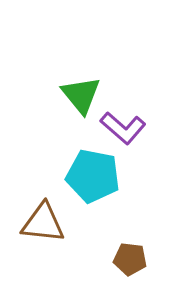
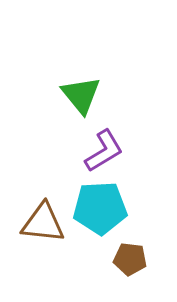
purple L-shape: moved 19 px left, 23 px down; rotated 72 degrees counterclockwise
cyan pentagon: moved 7 px right, 32 px down; rotated 14 degrees counterclockwise
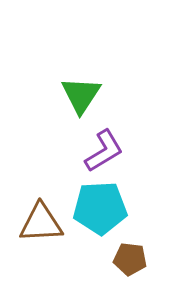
green triangle: rotated 12 degrees clockwise
brown triangle: moved 2 px left; rotated 9 degrees counterclockwise
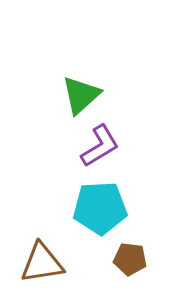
green triangle: rotated 15 degrees clockwise
purple L-shape: moved 4 px left, 5 px up
brown triangle: moved 1 px right, 40 px down; rotated 6 degrees counterclockwise
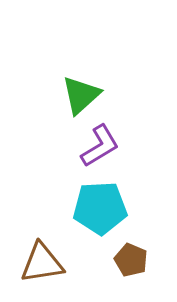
brown pentagon: moved 1 px right, 1 px down; rotated 16 degrees clockwise
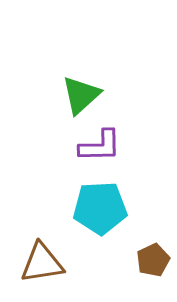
purple L-shape: rotated 30 degrees clockwise
brown pentagon: moved 22 px right; rotated 24 degrees clockwise
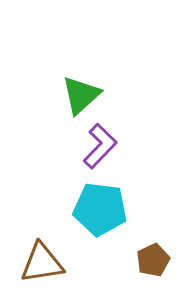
purple L-shape: rotated 45 degrees counterclockwise
cyan pentagon: moved 1 px down; rotated 10 degrees clockwise
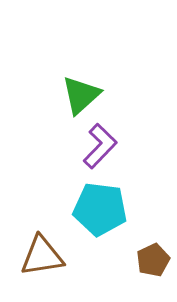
brown triangle: moved 7 px up
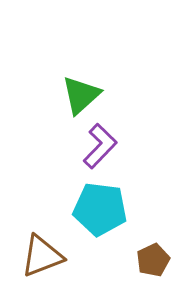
brown triangle: rotated 12 degrees counterclockwise
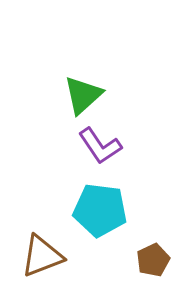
green triangle: moved 2 px right
purple L-shape: rotated 102 degrees clockwise
cyan pentagon: moved 1 px down
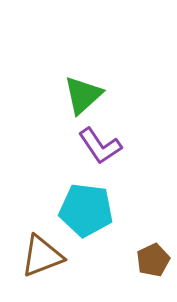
cyan pentagon: moved 14 px left
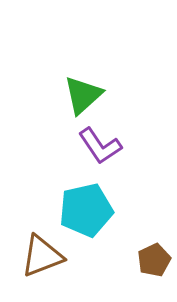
cyan pentagon: rotated 20 degrees counterclockwise
brown pentagon: moved 1 px right
